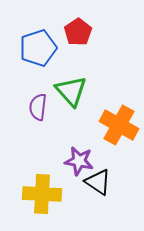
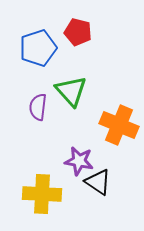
red pentagon: rotated 24 degrees counterclockwise
orange cross: rotated 6 degrees counterclockwise
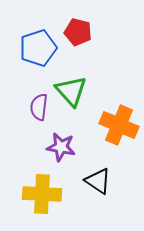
purple semicircle: moved 1 px right
purple star: moved 18 px left, 14 px up
black triangle: moved 1 px up
